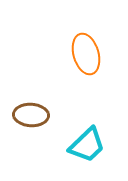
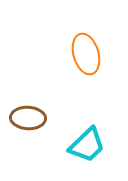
brown ellipse: moved 3 px left, 3 px down
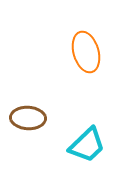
orange ellipse: moved 2 px up
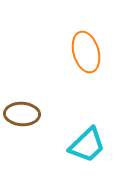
brown ellipse: moved 6 px left, 4 px up
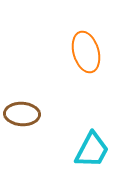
cyan trapezoid: moved 5 px right, 5 px down; rotated 18 degrees counterclockwise
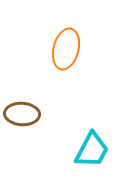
orange ellipse: moved 20 px left, 3 px up; rotated 30 degrees clockwise
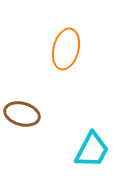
brown ellipse: rotated 12 degrees clockwise
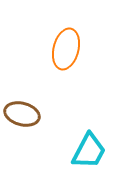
cyan trapezoid: moved 3 px left, 1 px down
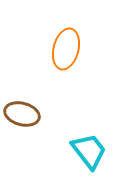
cyan trapezoid: rotated 66 degrees counterclockwise
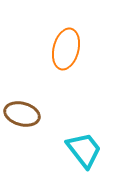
cyan trapezoid: moved 5 px left, 1 px up
